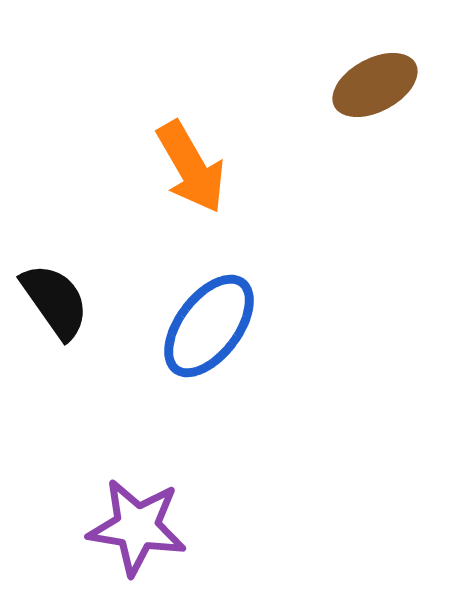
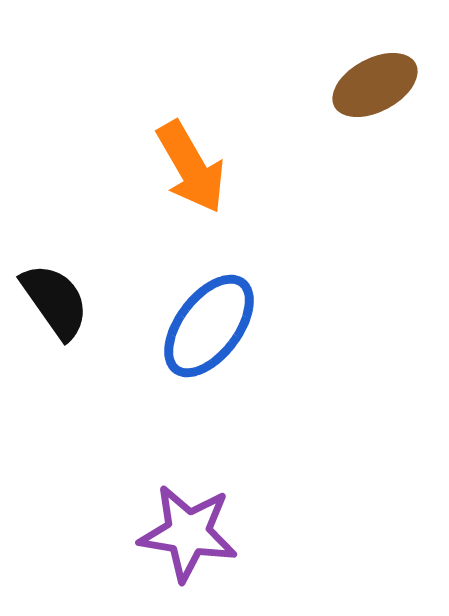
purple star: moved 51 px right, 6 px down
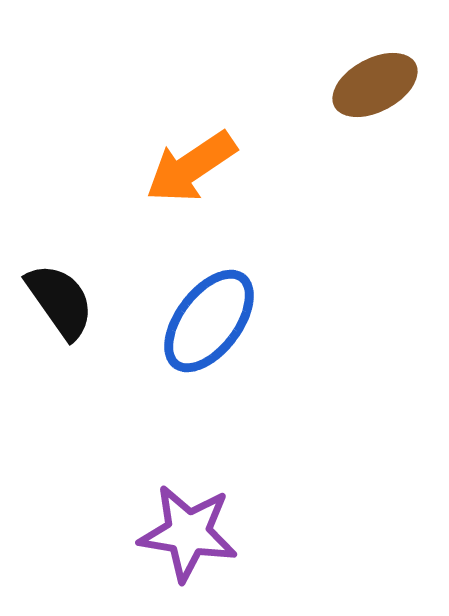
orange arrow: rotated 86 degrees clockwise
black semicircle: moved 5 px right
blue ellipse: moved 5 px up
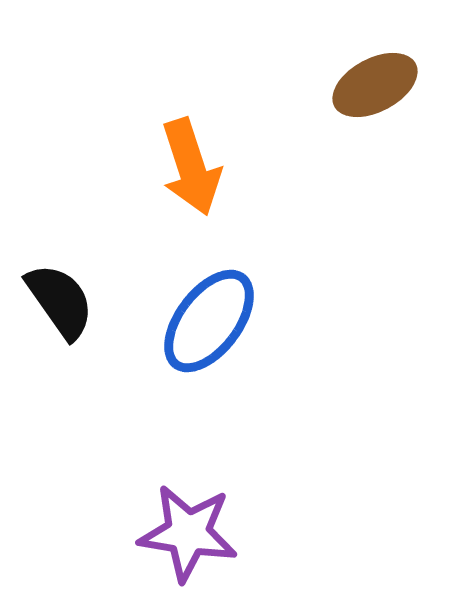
orange arrow: rotated 74 degrees counterclockwise
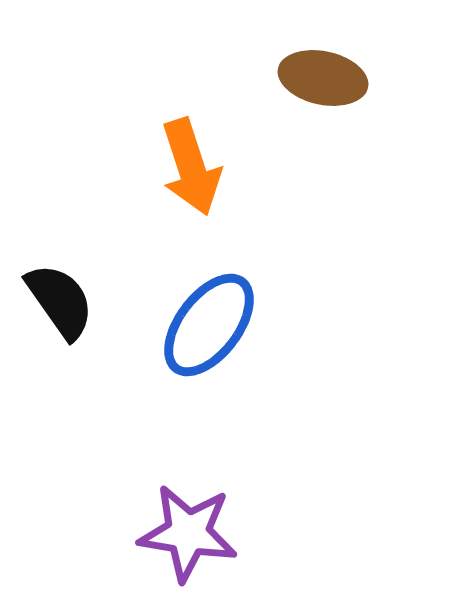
brown ellipse: moved 52 px left, 7 px up; rotated 40 degrees clockwise
blue ellipse: moved 4 px down
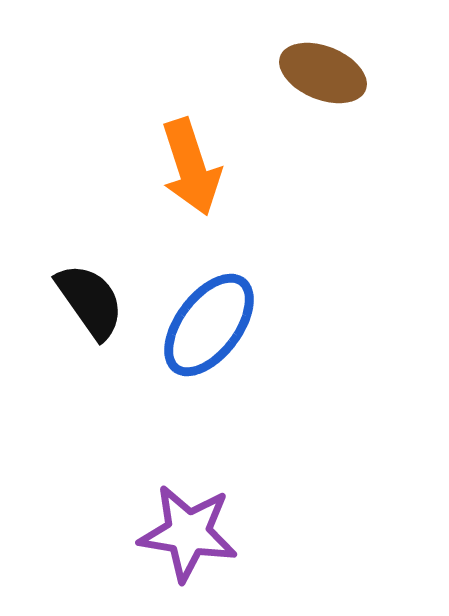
brown ellipse: moved 5 px up; rotated 10 degrees clockwise
black semicircle: moved 30 px right
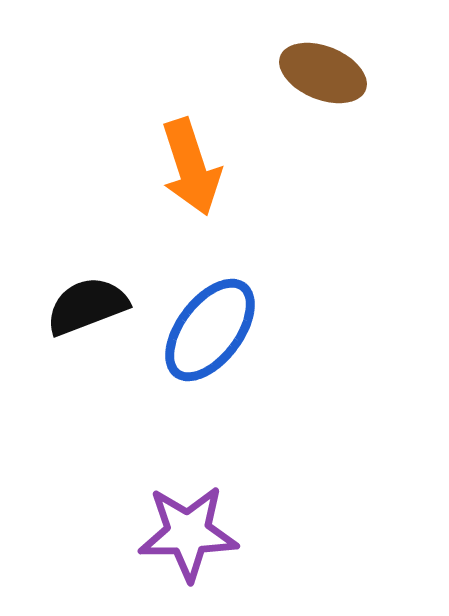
black semicircle: moved 3 px left, 5 px down; rotated 76 degrees counterclockwise
blue ellipse: moved 1 px right, 5 px down
purple star: rotated 10 degrees counterclockwise
